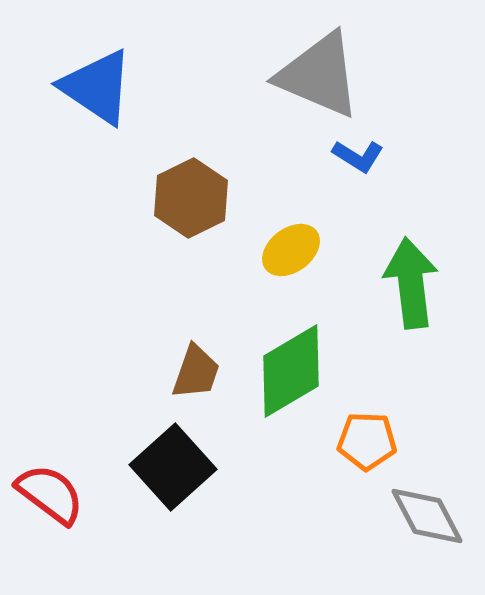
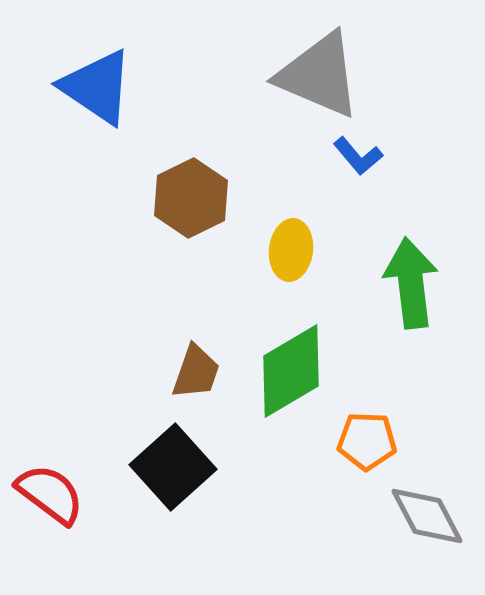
blue L-shape: rotated 18 degrees clockwise
yellow ellipse: rotated 46 degrees counterclockwise
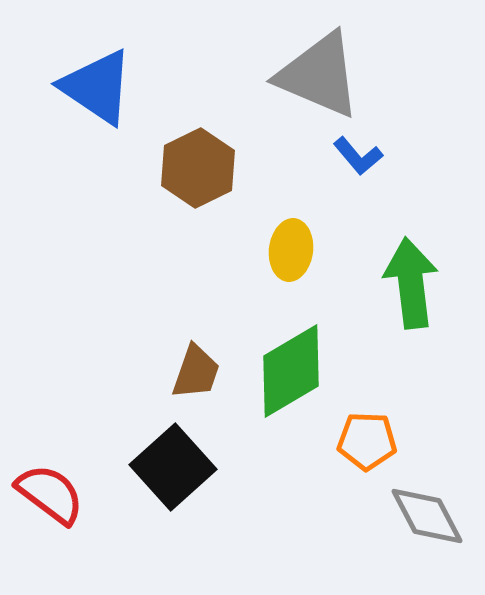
brown hexagon: moved 7 px right, 30 px up
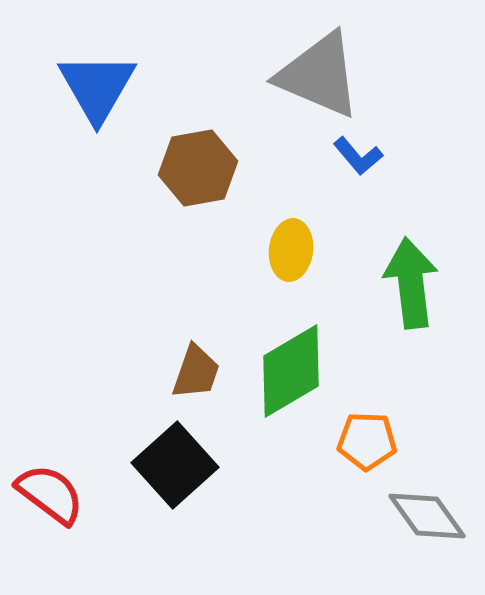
blue triangle: rotated 26 degrees clockwise
brown hexagon: rotated 16 degrees clockwise
black square: moved 2 px right, 2 px up
gray diamond: rotated 8 degrees counterclockwise
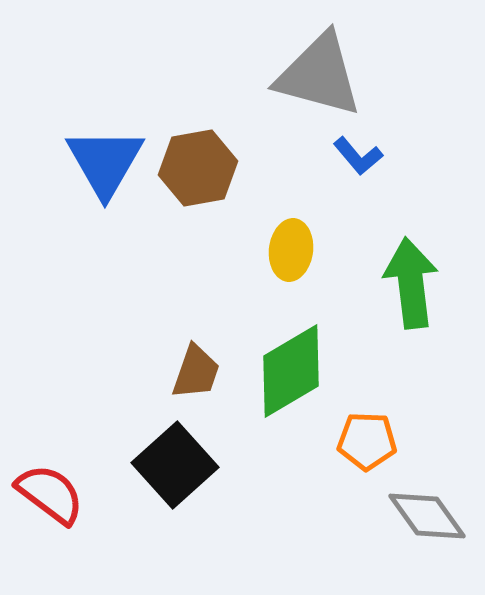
gray triangle: rotated 8 degrees counterclockwise
blue triangle: moved 8 px right, 75 px down
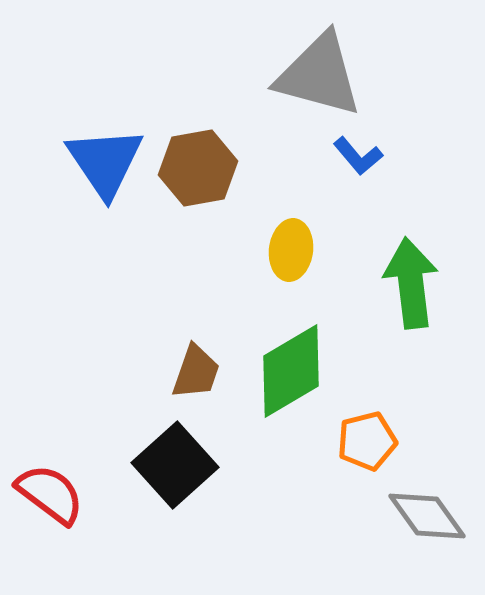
blue triangle: rotated 4 degrees counterclockwise
orange pentagon: rotated 16 degrees counterclockwise
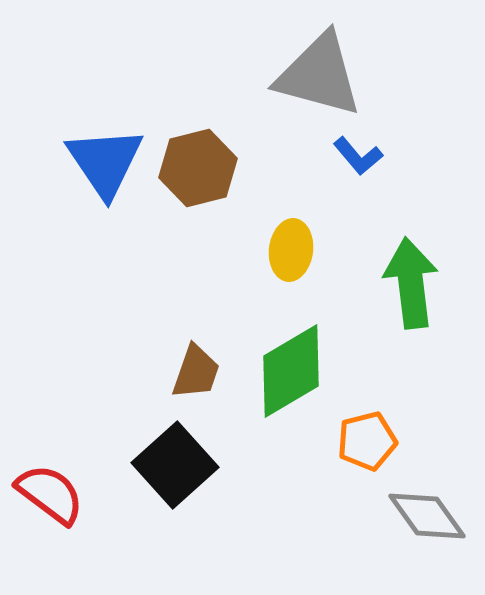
brown hexagon: rotated 4 degrees counterclockwise
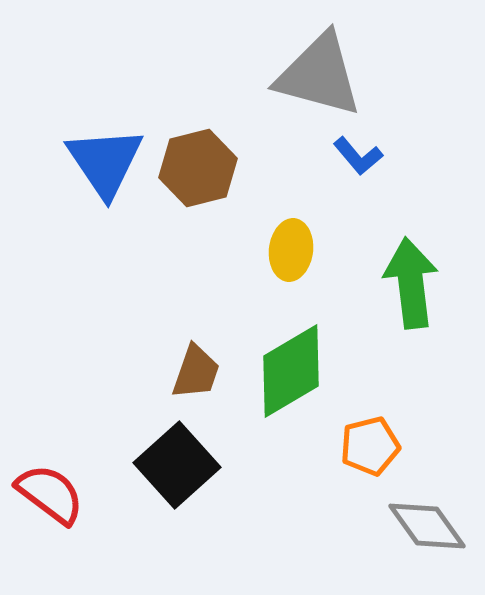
orange pentagon: moved 3 px right, 5 px down
black square: moved 2 px right
gray diamond: moved 10 px down
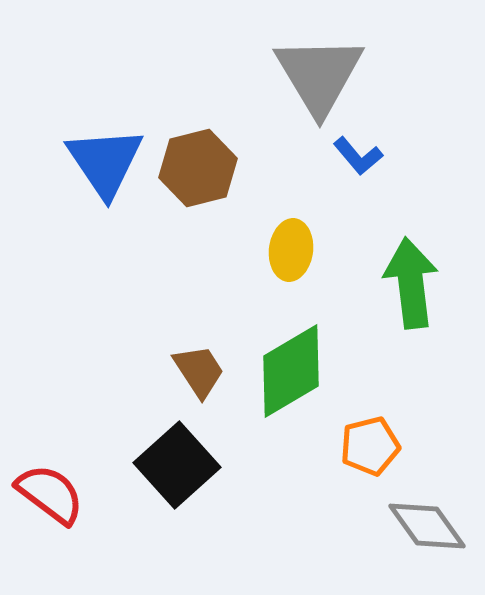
gray triangle: rotated 44 degrees clockwise
brown trapezoid: moved 3 px right, 1 px up; rotated 52 degrees counterclockwise
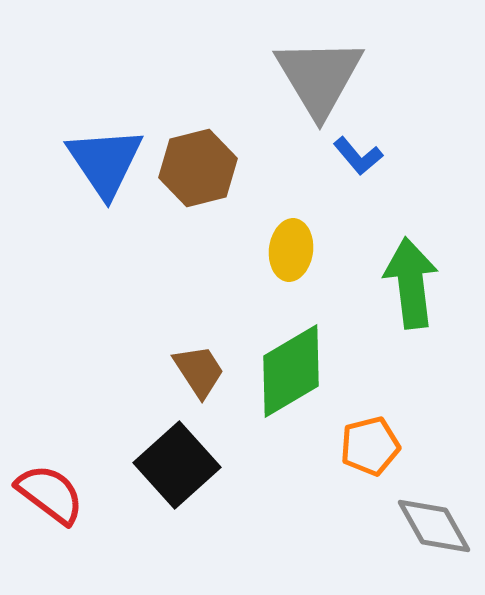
gray triangle: moved 2 px down
gray diamond: moved 7 px right; rotated 6 degrees clockwise
